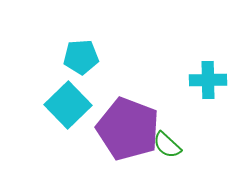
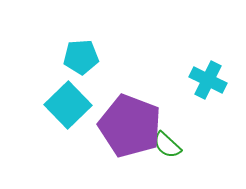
cyan cross: rotated 27 degrees clockwise
purple pentagon: moved 2 px right, 3 px up
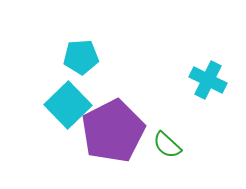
purple pentagon: moved 17 px left, 5 px down; rotated 24 degrees clockwise
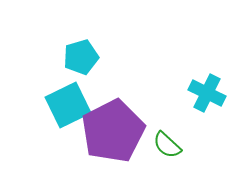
cyan pentagon: rotated 12 degrees counterclockwise
cyan cross: moved 1 px left, 13 px down
cyan square: rotated 18 degrees clockwise
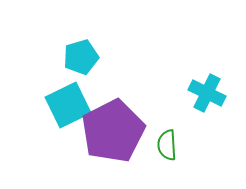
green semicircle: rotated 44 degrees clockwise
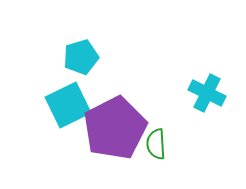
purple pentagon: moved 2 px right, 3 px up
green semicircle: moved 11 px left, 1 px up
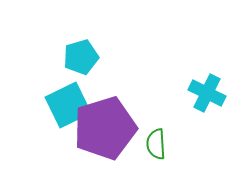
purple pentagon: moved 10 px left; rotated 10 degrees clockwise
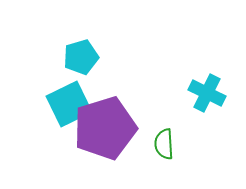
cyan square: moved 1 px right, 1 px up
green semicircle: moved 8 px right
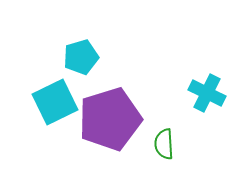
cyan square: moved 14 px left, 2 px up
purple pentagon: moved 5 px right, 9 px up
